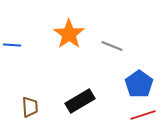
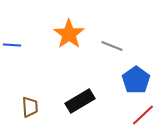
blue pentagon: moved 3 px left, 4 px up
red line: rotated 25 degrees counterclockwise
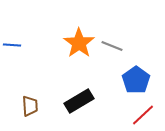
orange star: moved 10 px right, 9 px down
black rectangle: moved 1 px left
brown trapezoid: moved 1 px up
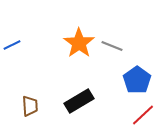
blue line: rotated 30 degrees counterclockwise
blue pentagon: moved 1 px right
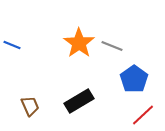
blue line: rotated 48 degrees clockwise
blue pentagon: moved 3 px left, 1 px up
brown trapezoid: rotated 20 degrees counterclockwise
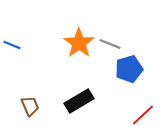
gray line: moved 2 px left, 2 px up
blue pentagon: moved 5 px left, 10 px up; rotated 20 degrees clockwise
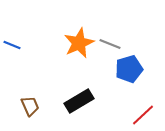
orange star: rotated 12 degrees clockwise
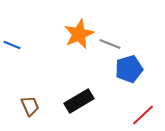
orange star: moved 9 px up
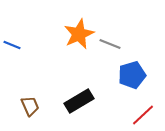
blue pentagon: moved 3 px right, 6 px down
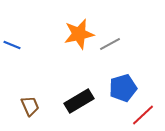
orange star: rotated 12 degrees clockwise
gray line: rotated 50 degrees counterclockwise
blue pentagon: moved 9 px left, 13 px down
